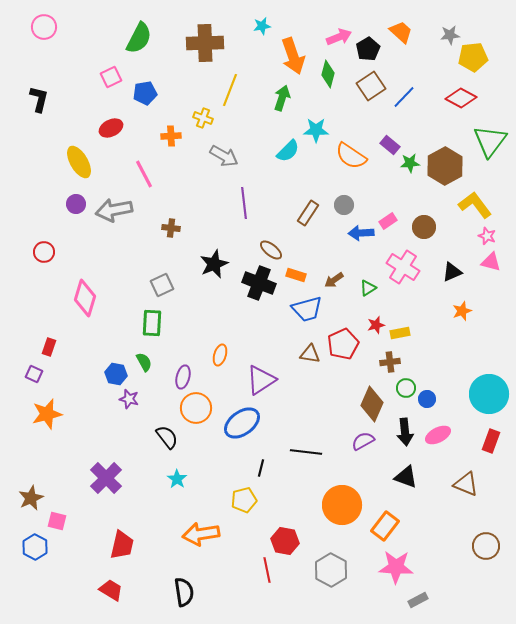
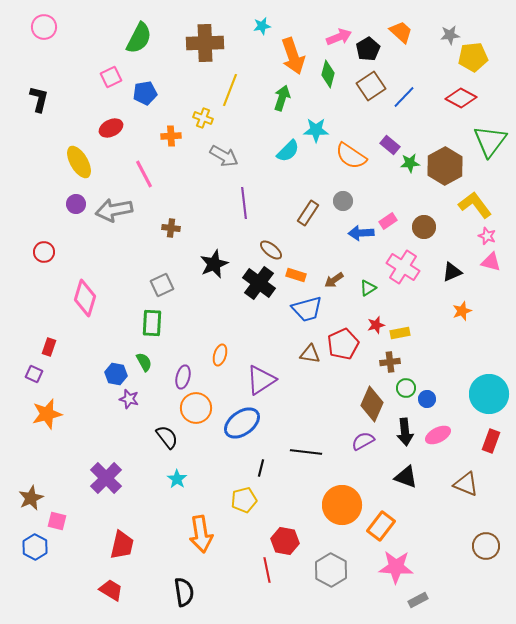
gray circle at (344, 205): moved 1 px left, 4 px up
black cross at (259, 283): rotated 16 degrees clockwise
orange rectangle at (385, 526): moved 4 px left
orange arrow at (201, 534): rotated 90 degrees counterclockwise
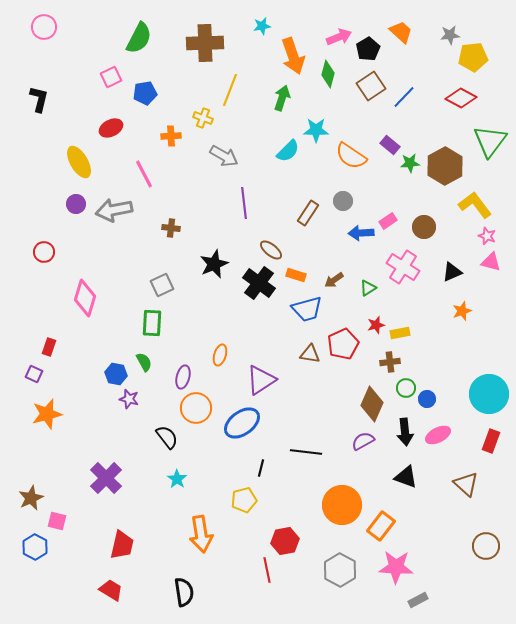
brown triangle at (466, 484): rotated 20 degrees clockwise
red hexagon at (285, 541): rotated 20 degrees counterclockwise
gray hexagon at (331, 570): moved 9 px right
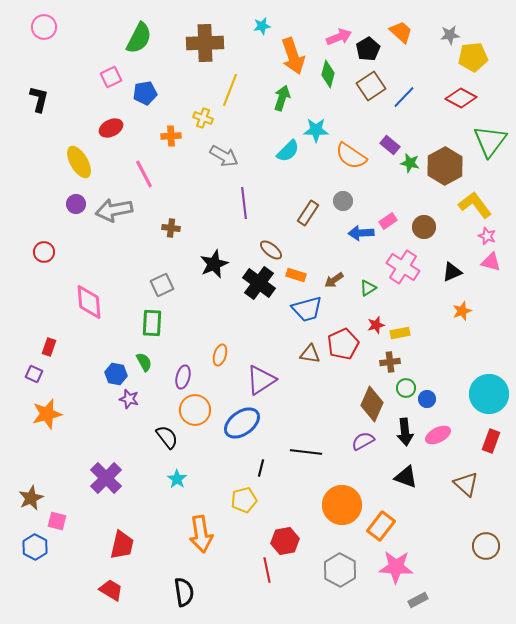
green star at (410, 163): rotated 18 degrees clockwise
pink diamond at (85, 298): moved 4 px right, 4 px down; rotated 21 degrees counterclockwise
orange circle at (196, 408): moved 1 px left, 2 px down
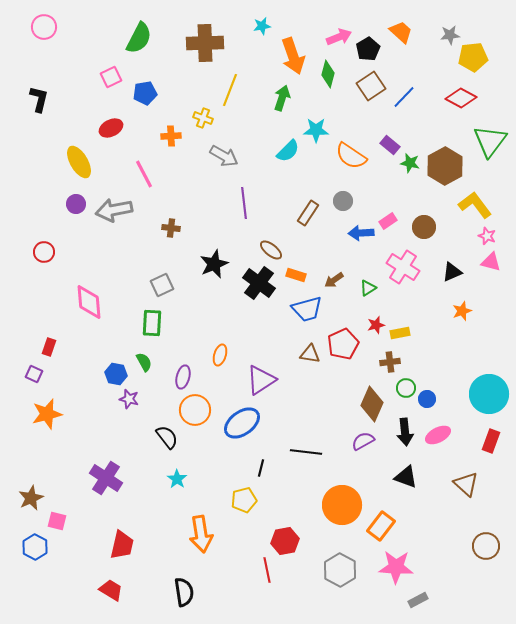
purple cross at (106, 478): rotated 12 degrees counterclockwise
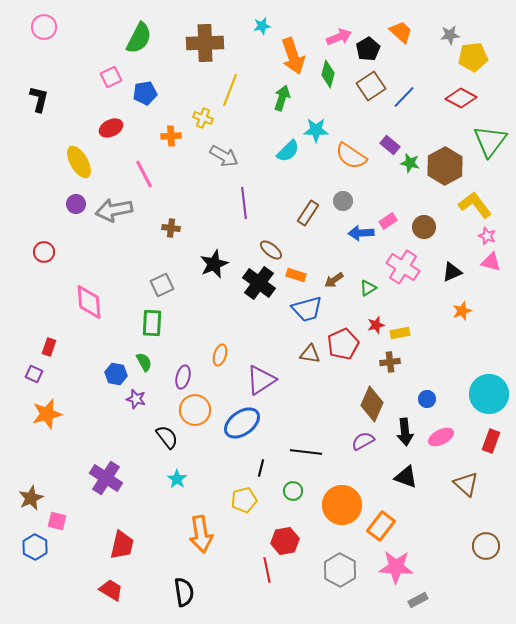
green circle at (406, 388): moved 113 px left, 103 px down
purple star at (129, 399): moved 7 px right
pink ellipse at (438, 435): moved 3 px right, 2 px down
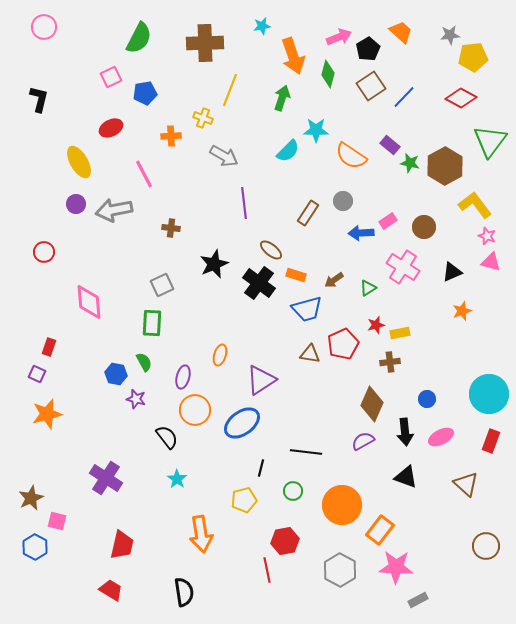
purple square at (34, 374): moved 3 px right
orange rectangle at (381, 526): moved 1 px left, 4 px down
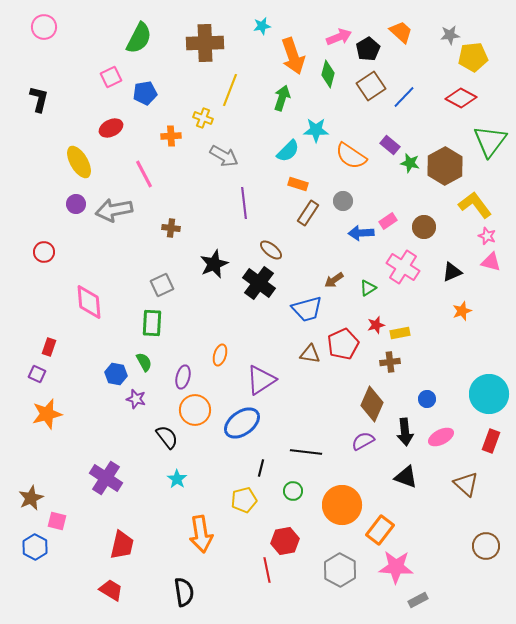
orange rectangle at (296, 275): moved 2 px right, 91 px up
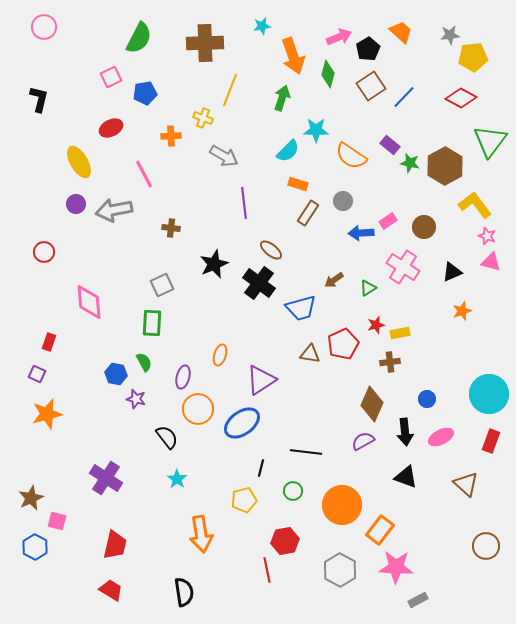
blue trapezoid at (307, 309): moved 6 px left, 1 px up
red rectangle at (49, 347): moved 5 px up
orange circle at (195, 410): moved 3 px right, 1 px up
red trapezoid at (122, 545): moved 7 px left
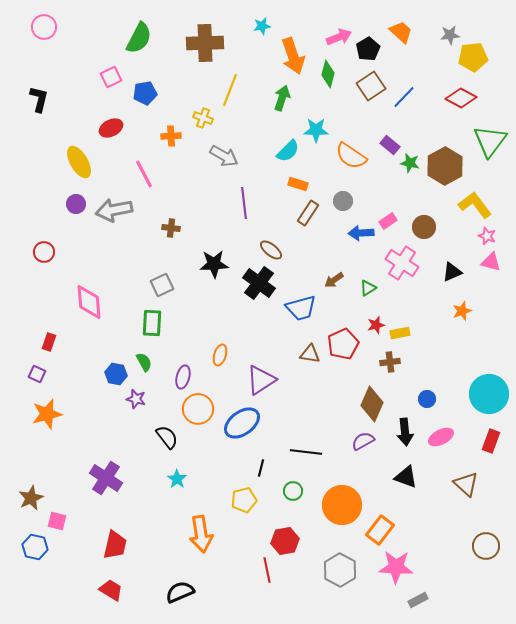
black star at (214, 264): rotated 20 degrees clockwise
pink cross at (403, 267): moved 1 px left, 4 px up
blue hexagon at (35, 547): rotated 15 degrees counterclockwise
black semicircle at (184, 592): moved 4 px left; rotated 104 degrees counterclockwise
